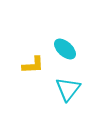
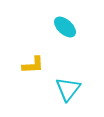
cyan ellipse: moved 22 px up
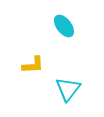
cyan ellipse: moved 1 px left, 1 px up; rotated 10 degrees clockwise
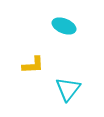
cyan ellipse: rotated 30 degrees counterclockwise
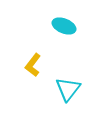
yellow L-shape: rotated 130 degrees clockwise
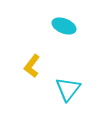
yellow L-shape: moved 1 px left, 1 px down
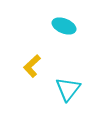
yellow L-shape: rotated 10 degrees clockwise
